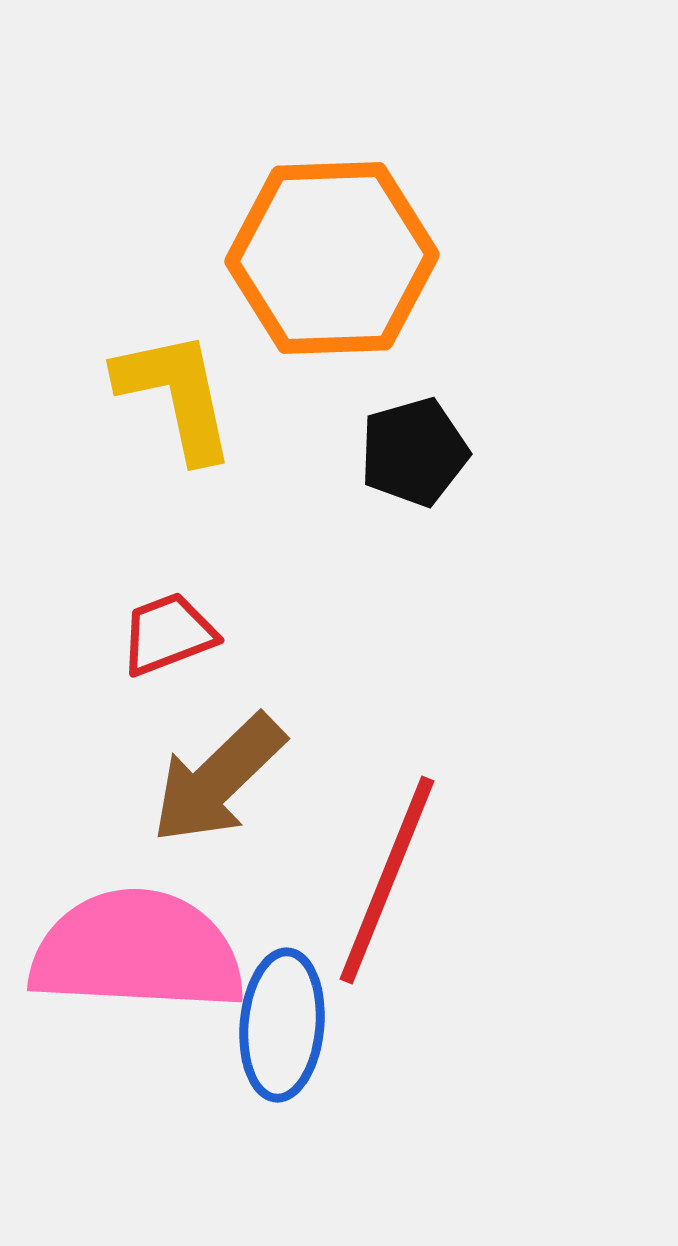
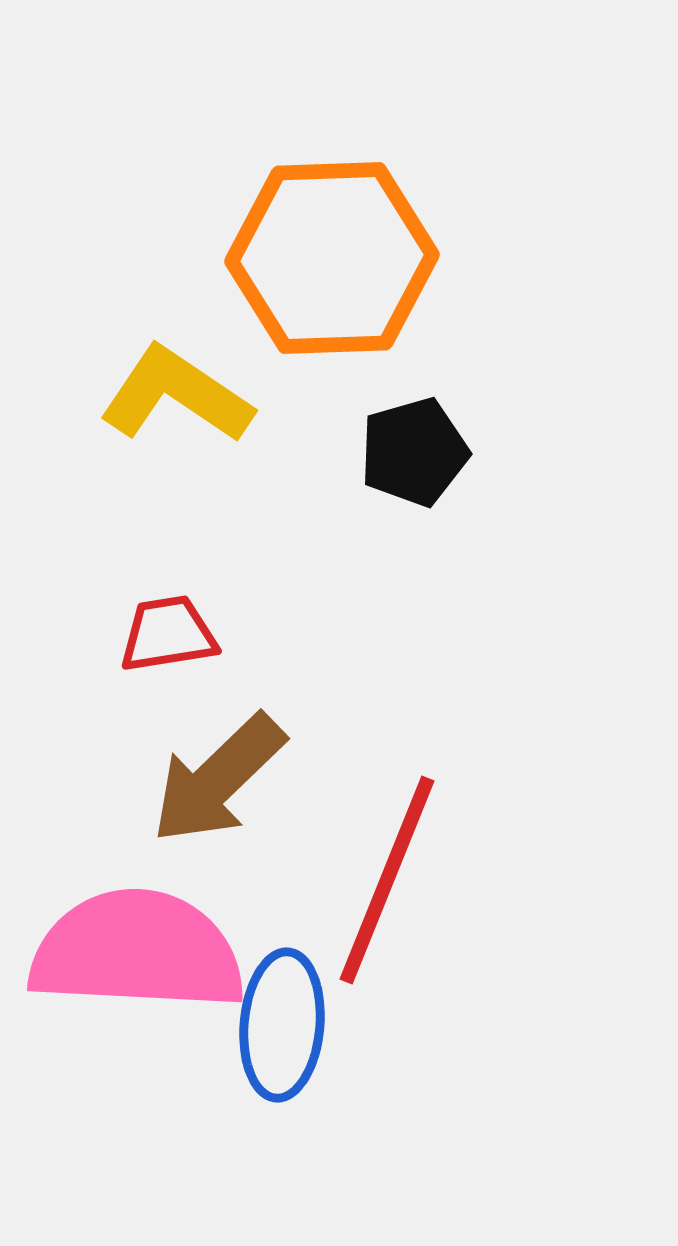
yellow L-shape: rotated 44 degrees counterclockwise
red trapezoid: rotated 12 degrees clockwise
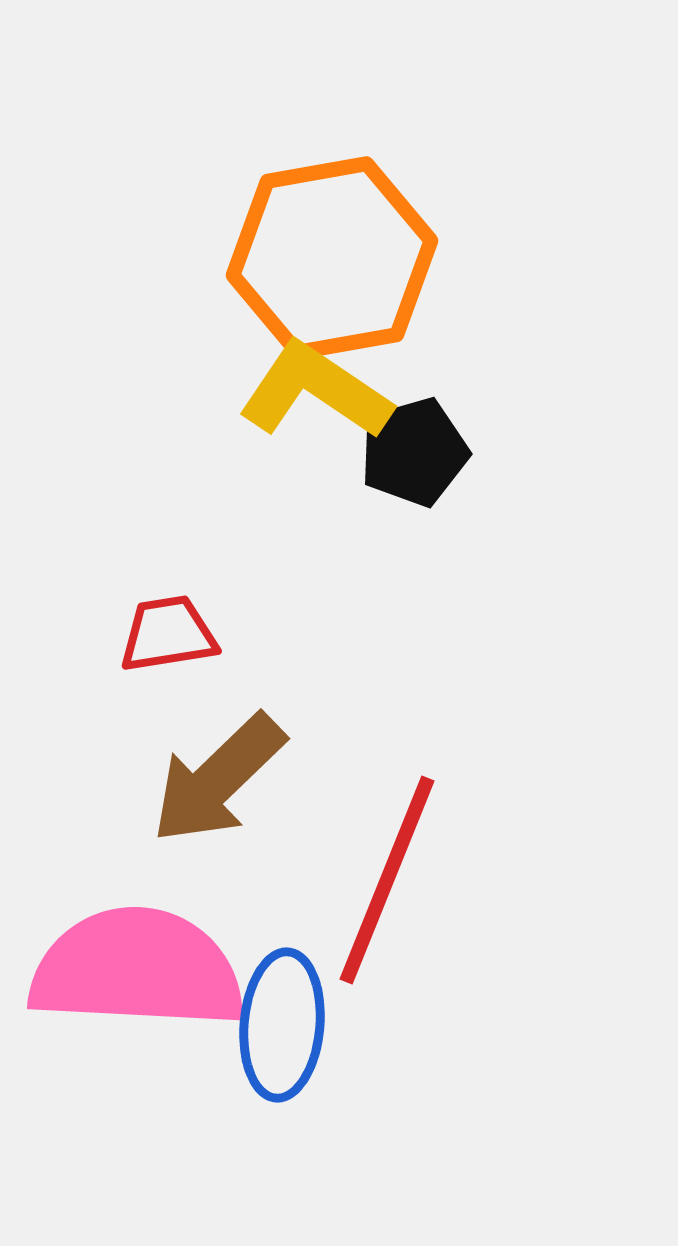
orange hexagon: rotated 8 degrees counterclockwise
yellow L-shape: moved 139 px right, 4 px up
pink semicircle: moved 18 px down
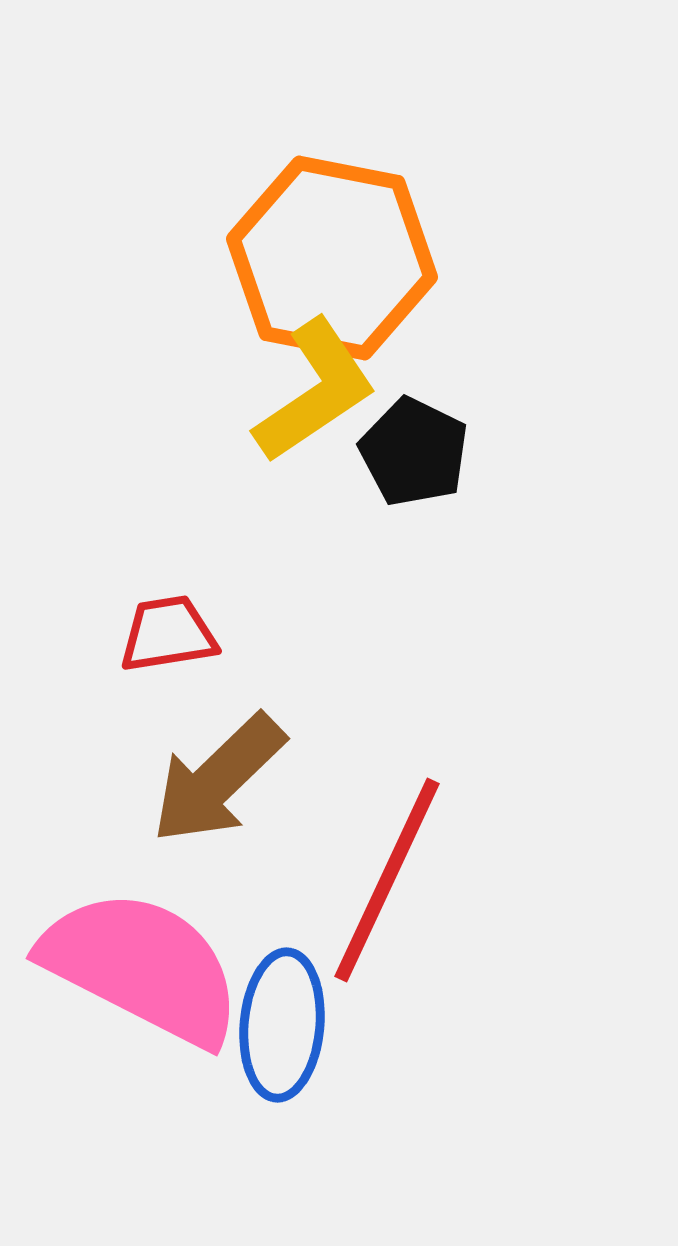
orange hexagon: rotated 21 degrees clockwise
yellow L-shape: rotated 112 degrees clockwise
black pentagon: rotated 30 degrees counterclockwise
red line: rotated 3 degrees clockwise
pink semicircle: moved 5 px right, 2 px up; rotated 24 degrees clockwise
